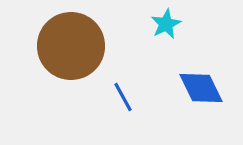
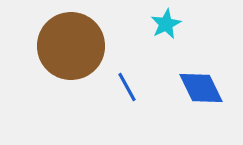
blue line: moved 4 px right, 10 px up
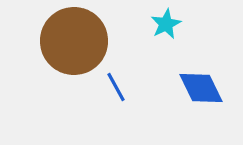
brown circle: moved 3 px right, 5 px up
blue line: moved 11 px left
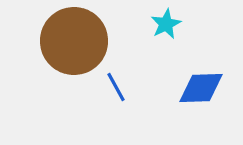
blue diamond: rotated 66 degrees counterclockwise
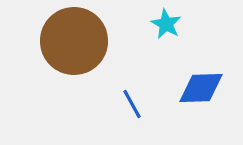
cyan star: rotated 16 degrees counterclockwise
blue line: moved 16 px right, 17 px down
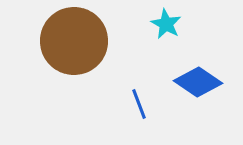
blue diamond: moved 3 px left, 6 px up; rotated 36 degrees clockwise
blue line: moved 7 px right; rotated 8 degrees clockwise
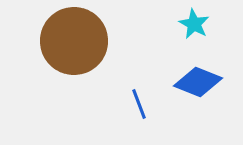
cyan star: moved 28 px right
blue diamond: rotated 12 degrees counterclockwise
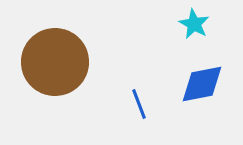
brown circle: moved 19 px left, 21 px down
blue diamond: moved 4 px right, 2 px down; rotated 33 degrees counterclockwise
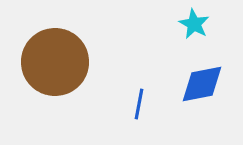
blue line: rotated 32 degrees clockwise
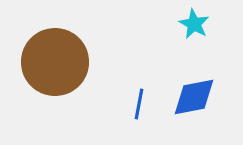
blue diamond: moved 8 px left, 13 px down
